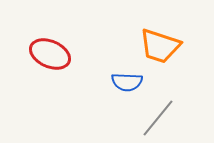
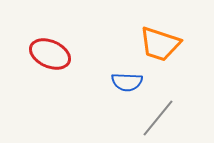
orange trapezoid: moved 2 px up
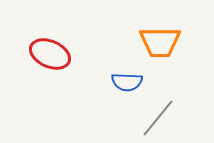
orange trapezoid: moved 2 px up; rotated 18 degrees counterclockwise
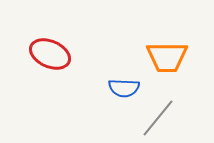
orange trapezoid: moved 7 px right, 15 px down
blue semicircle: moved 3 px left, 6 px down
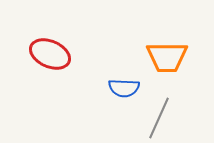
gray line: moved 1 px right; rotated 15 degrees counterclockwise
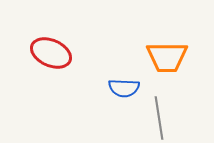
red ellipse: moved 1 px right, 1 px up
gray line: rotated 33 degrees counterclockwise
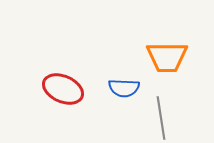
red ellipse: moved 12 px right, 36 px down
gray line: moved 2 px right
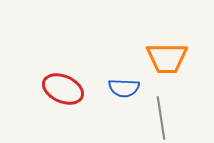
orange trapezoid: moved 1 px down
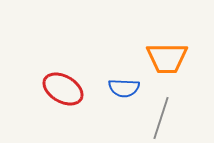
red ellipse: rotated 6 degrees clockwise
gray line: rotated 27 degrees clockwise
